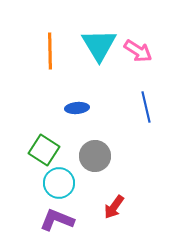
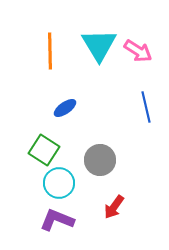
blue ellipse: moved 12 px left; rotated 30 degrees counterclockwise
gray circle: moved 5 px right, 4 px down
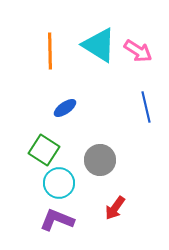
cyan triangle: rotated 27 degrees counterclockwise
red arrow: moved 1 px right, 1 px down
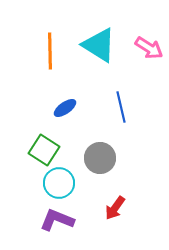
pink arrow: moved 11 px right, 3 px up
blue line: moved 25 px left
gray circle: moved 2 px up
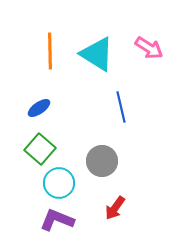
cyan triangle: moved 2 px left, 9 px down
blue ellipse: moved 26 px left
green square: moved 4 px left, 1 px up; rotated 8 degrees clockwise
gray circle: moved 2 px right, 3 px down
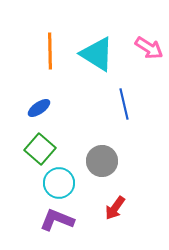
blue line: moved 3 px right, 3 px up
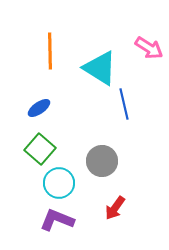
cyan triangle: moved 3 px right, 14 px down
